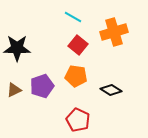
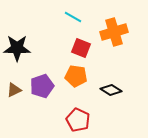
red square: moved 3 px right, 3 px down; rotated 18 degrees counterclockwise
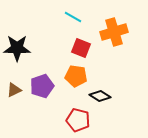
black diamond: moved 11 px left, 6 px down
red pentagon: rotated 10 degrees counterclockwise
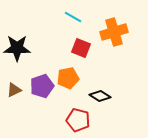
orange pentagon: moved 8 px left, 2 px down; rotated 20 degrees counterclockwise
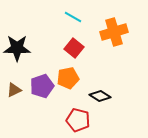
red square: moved 7 px left; rotated 18 degrees clockwise
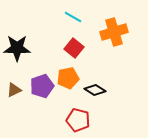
black diamond: moved 5 px left, 6 px up
